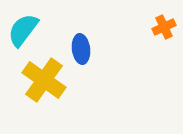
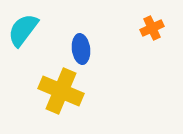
orange cross: moved 12 px left, 1 px down
yellow cross: moved 17 px right, 11 px down; rotated 12 degrees counterclockwise
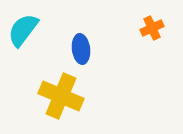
yellow cross: moved 5 px down
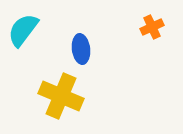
orange cross: moved 1 px up
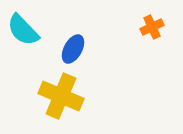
cyan semicircle: rotated 81 degrees counterclockwise
blue ellipse: moved 8 px left; rotated 36 degrees clockwise
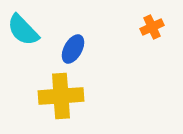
yellow cross: rotated 27 degrees counterclockwise
